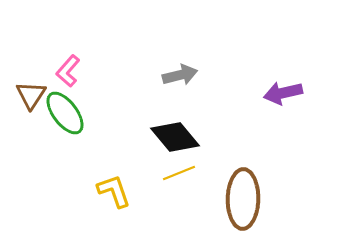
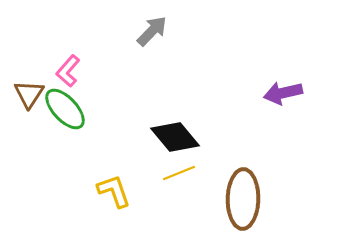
gray arrow: moved 28 px left, 44 px up; rotated 32 degrees counterclockwise
brown triangle: moved 2 px left, 1 px up
green ellipse: moved 4 px up; rotated 6 degrees counterclockwise
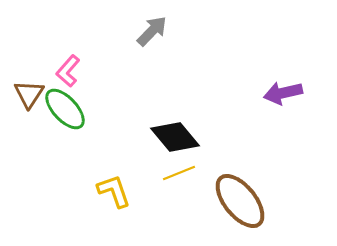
brown ellipse: moved 3 px left, 2 px down; rotated 40 degrees counterclockwise
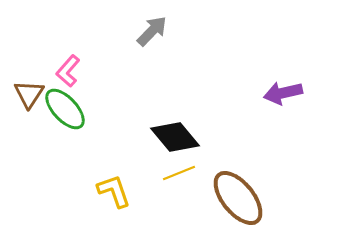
brown ellipse: moved 2 px left, 3 px up
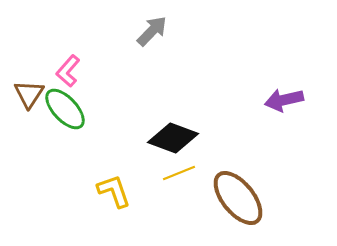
purple arrow: moved 1 px right, 7 px down
black diamond: moved 2 px left, 1 px down; rotated 30 degrees counterclockwise
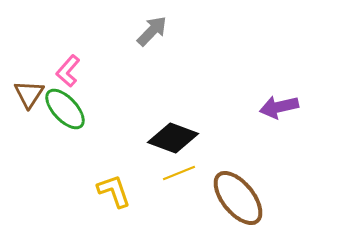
purple arrow: moved 5 px left, 7 px down
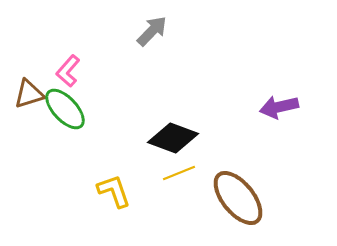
brown triangle: rotated 40 degrees clockwise
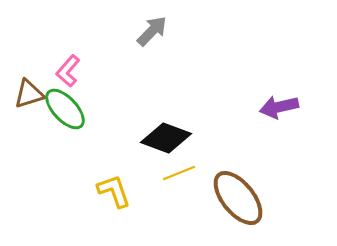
black diamond: moved 7 px left
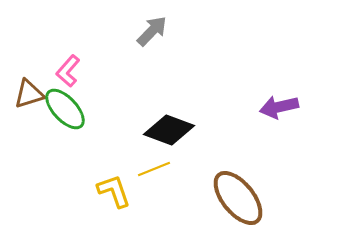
black diamond: moved 3 px right, 8 px up
yellow line: moved 25 px left, 4 px up
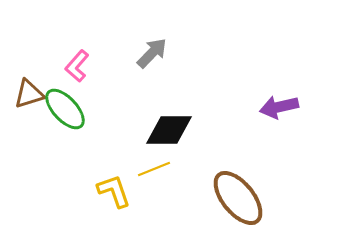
gray arrow: moved 22 px down
pink L-shape: moved 9 px right, 5 px up
black diamond: rotated 21 degrees counterclockwise
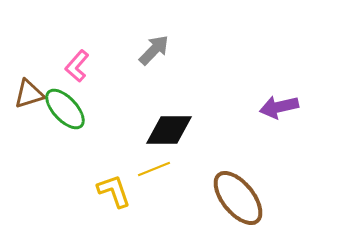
gray arrow: moved 2 px right, 3 px up
